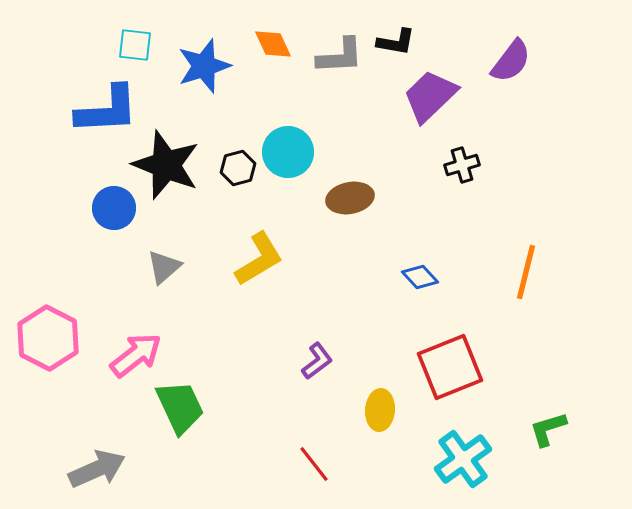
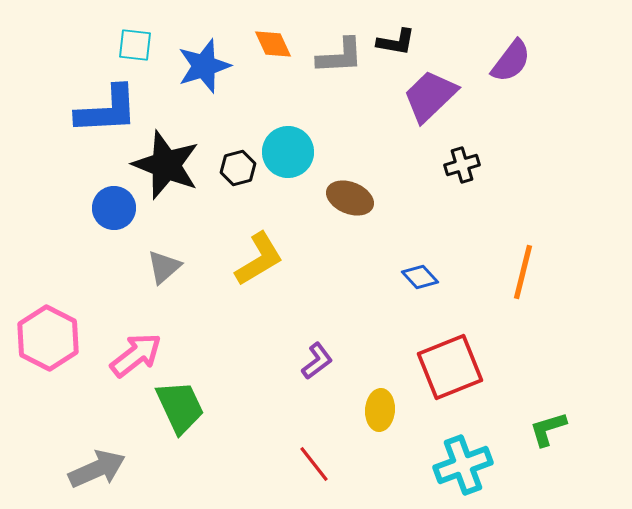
brown ellipse: rotated 33 degrees clockwise
orange line: moved 3 px left
cyan cross: moved 6 px down; rotated 16 degrees clockwise
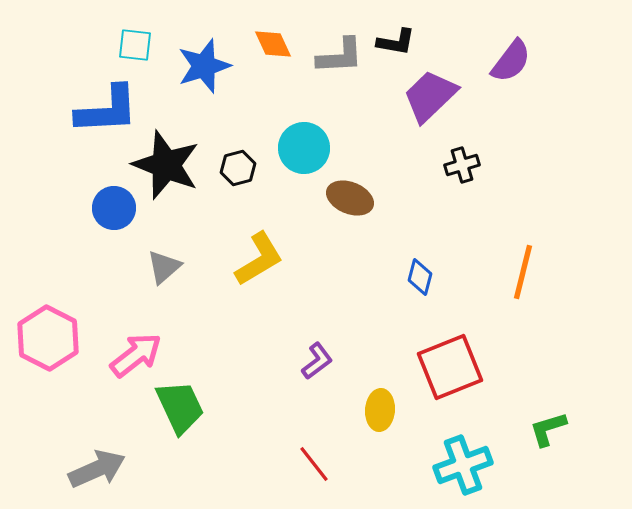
cyan circle: moved 16 px right, 4 px up
blue diamond: rotated 57 degrees clockwise
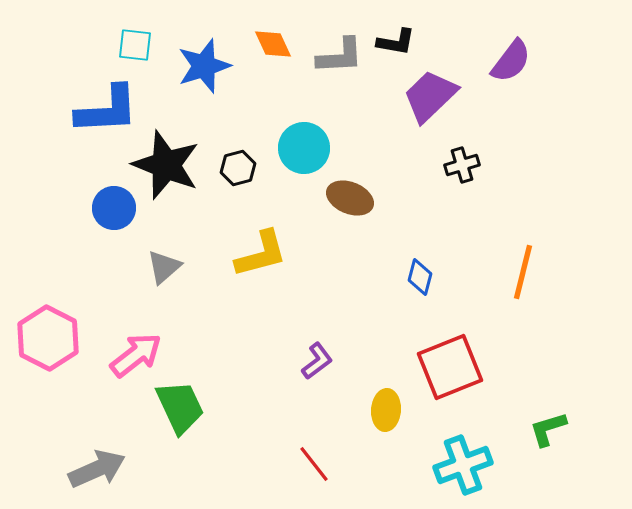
yellow L-shape: moved 2 px right, 5 px up; rotated 16 degrees clockwise
yellow ellipse: moved 6 px right
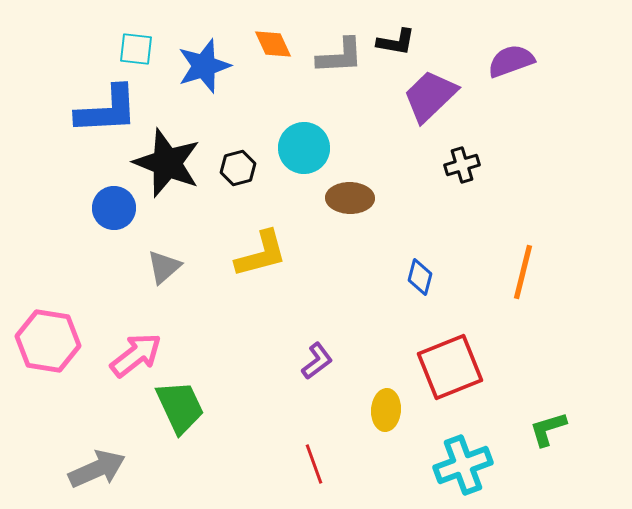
cyan square: moved 1 px right, 4 px down
purple semicircle: rotated 147 degrees counterclockwise
black star: moved 1 px right, 2 px up
brown ellipse: rotated 21 degrees counterclockwise
pink hexagon: moved 3 px down; rotated 18 degrees counterclockwise
red line: rotated 18 degrees clockwise
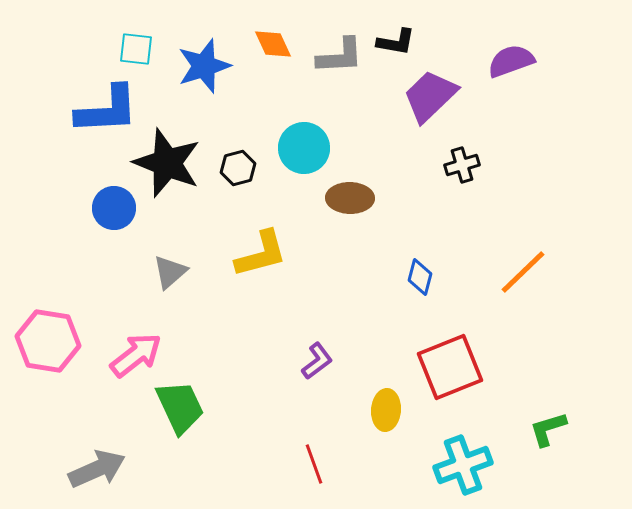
gray triangle: moved 6 px right, 5 px down
orange line: rotated 32 degrees clockwise
